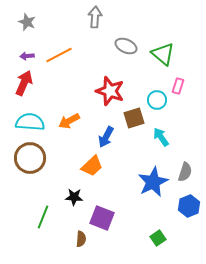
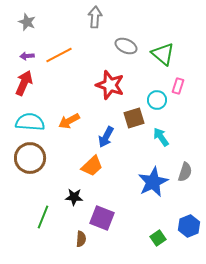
red star: moved 6 px up
blue hexagon: moved 20 px down
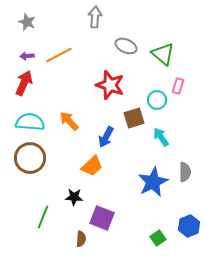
orange arrow: rotated 75 degrees clockwise
gray semicircle: rotated 18 degrees counterclockwise
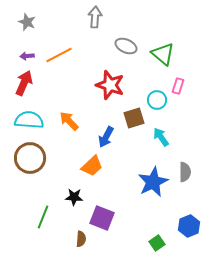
cyan semicircle: moved 1 px left, 2 px up
green square: moved 1 px left, 5 px down
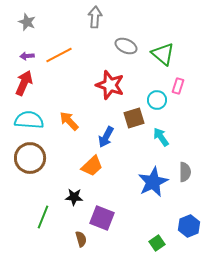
brown semicircle: rotated 21 degrees counterclockwise
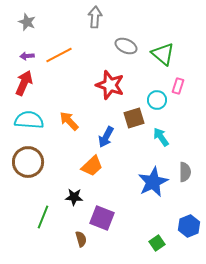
brown circle: moved 2 px left, 4 px down
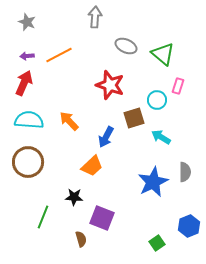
cyan arrow: rotated 24 degrees counterclockwise
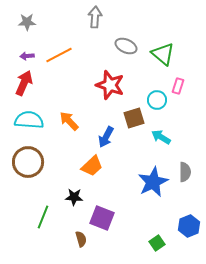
gray star: rotated 24 degrees counterclockwise
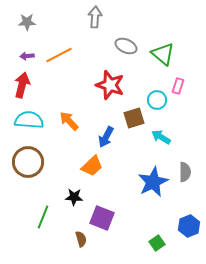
red arrow: moved 2 px left, 2 px down; rotated 10 degrees counterclockwise
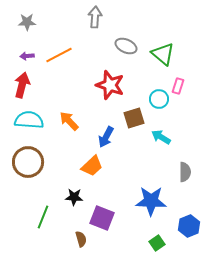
cyan circle: moved 2 px right, 1 px up
blue star: moved 2 px left, 19 px down; rotated 28 degrees clockwise
